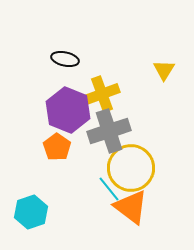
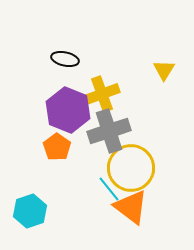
cyan hexagon: moved 1 px left, 1 px up
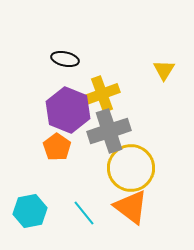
cyan line: moved 25 px left, 24 px down
cyan hexagon: rotated 8 degrees clockwise
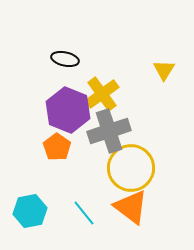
yellow cross: rotated 16 degrees counterclockwise
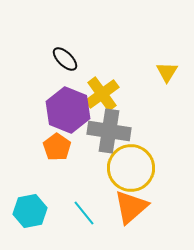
black ellipse: rotated 32 degrees clockwise
yellow triangle: moved 3 px right, 2 px down
gray cross: rotated 27 degrees clockwise
orange triangle: rotated 42 degrees clockwise
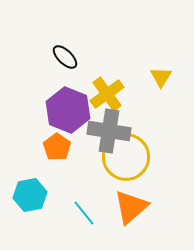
black ellipse: moved 2 px up
yellow triangle: moved 6 px left, 5 px down
yellow cross: moved 5 px right
yellow circle: moved 5 px left, 11 px up
cyan hexagon: moved 16 px up
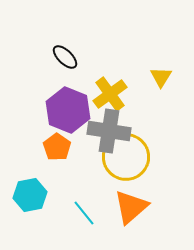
yellow cross: moved 3 px right
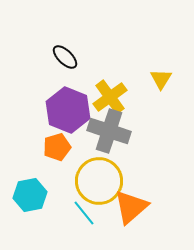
yellow triangle: moved 2 px down
yellow cross: moved 3 px down
gray cross: rotated 9 degrees clockwise
orange pentagon: rotated 20 degrees clockwise
yellow circle: moved 27 px left, 24 px down
